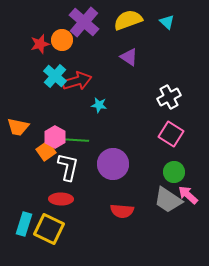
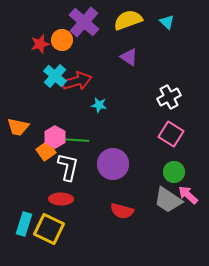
red semicircle: rotated 10 degrees clockwise
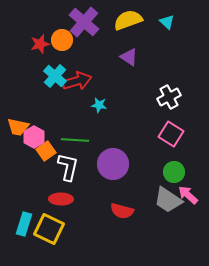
pink hexagon: moved 21 px left
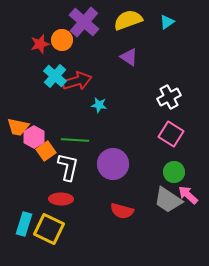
cyan triangle: rotated 42 degrees clockwise
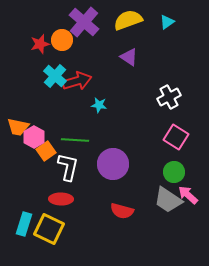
pink square: moved 5 px right, 3 px down
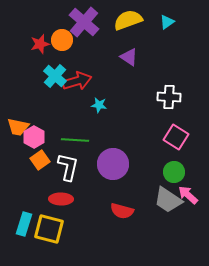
white cross: rotated 30 degrees clockwise
orange square: moved 6 px left, 9 px down
yellow square: rotated 12 degrees counterclockwise
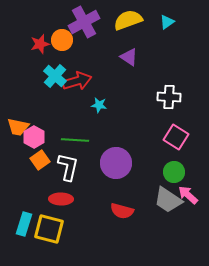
purple cross: rotated 20 degrees clockwise
purple circle: moved 3 px right, 1 px up
